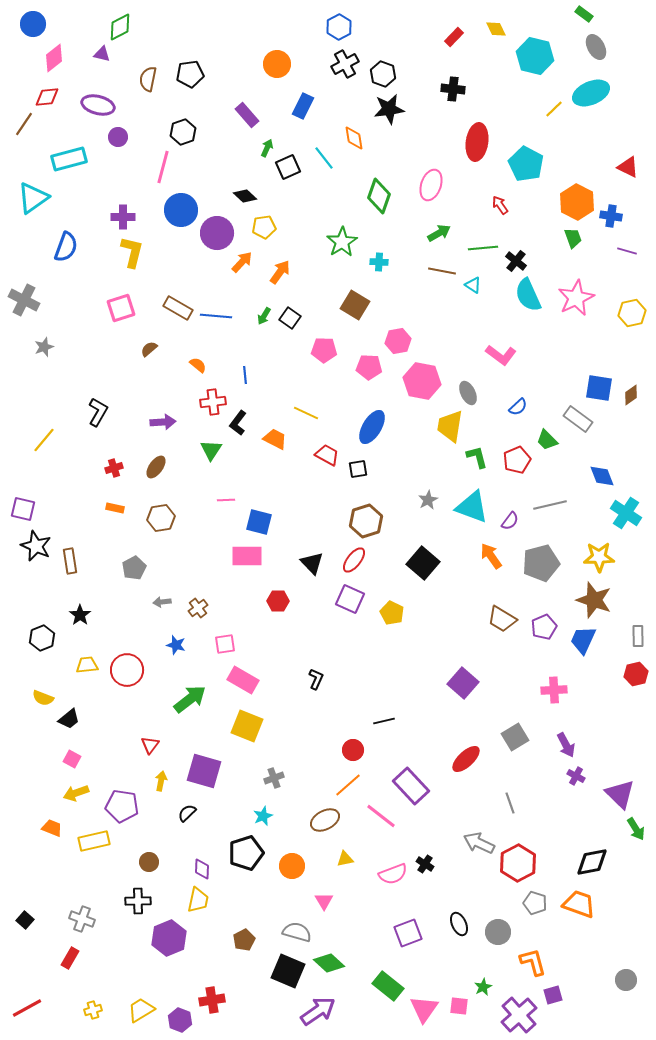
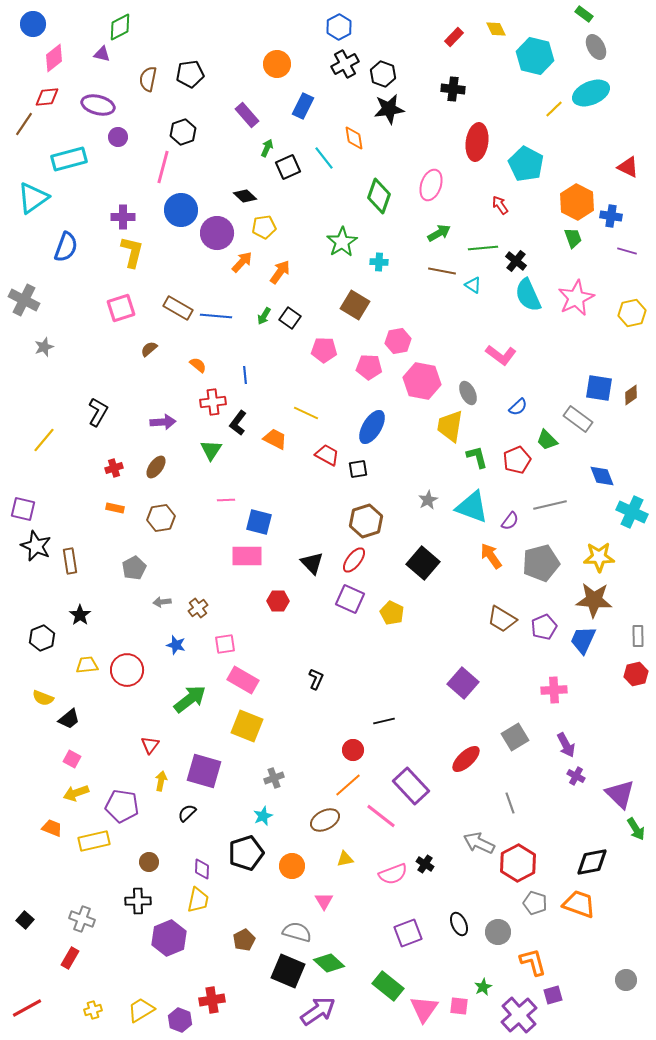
cyan cross at (626, 513): moved 6 px right, 1 px up; rotated 8 degrees counterclockwise
brown star at (594, 600): rotated 15 degrees counterclockwise
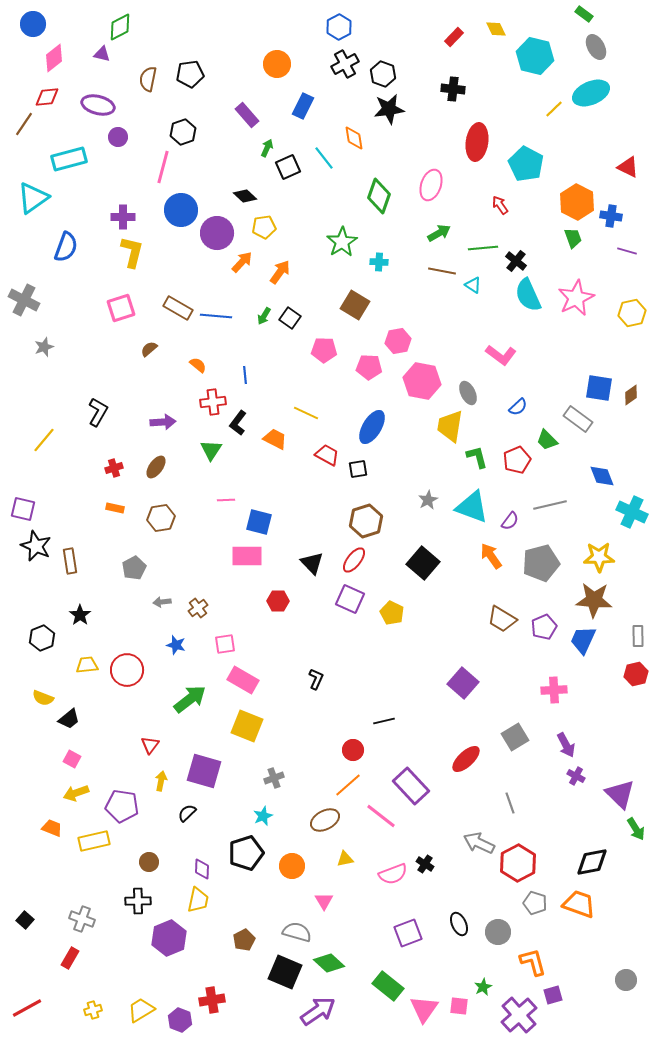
black square at (288, 971): moved 3 px left, 1 px down
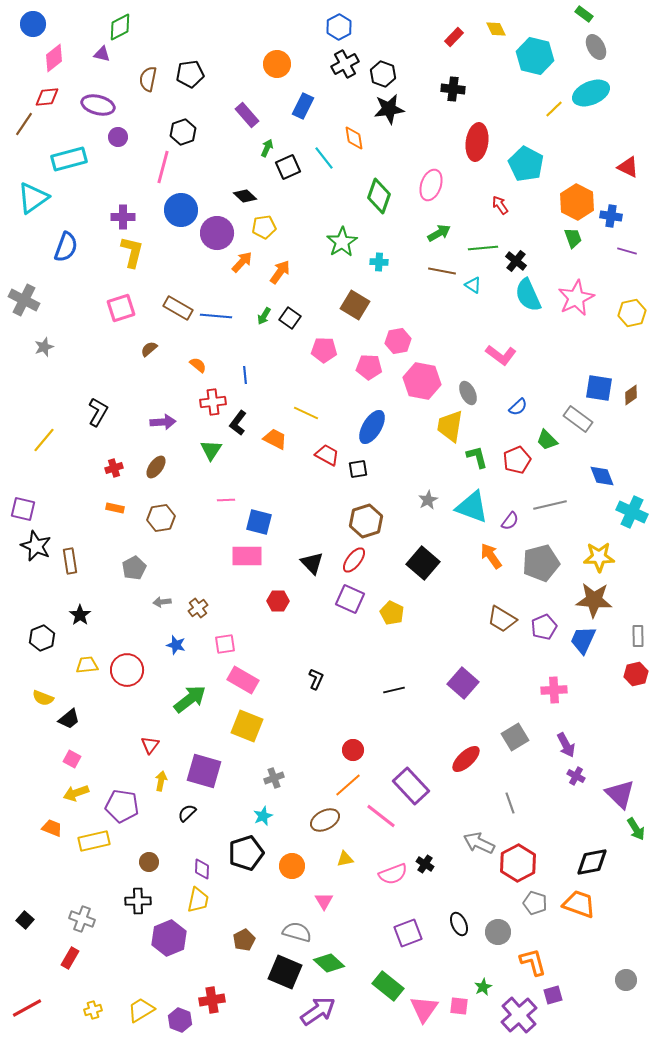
black line at (384, 721): moved 10 px right, 31 px up
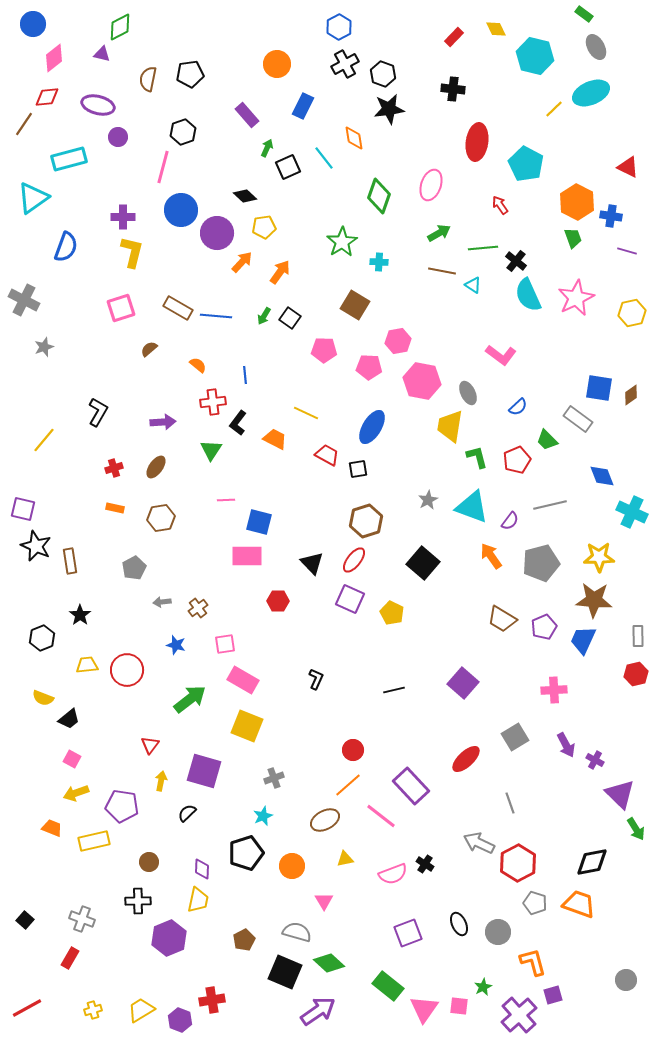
purple cross at (576, 776): moved 19 px right, 16 px up
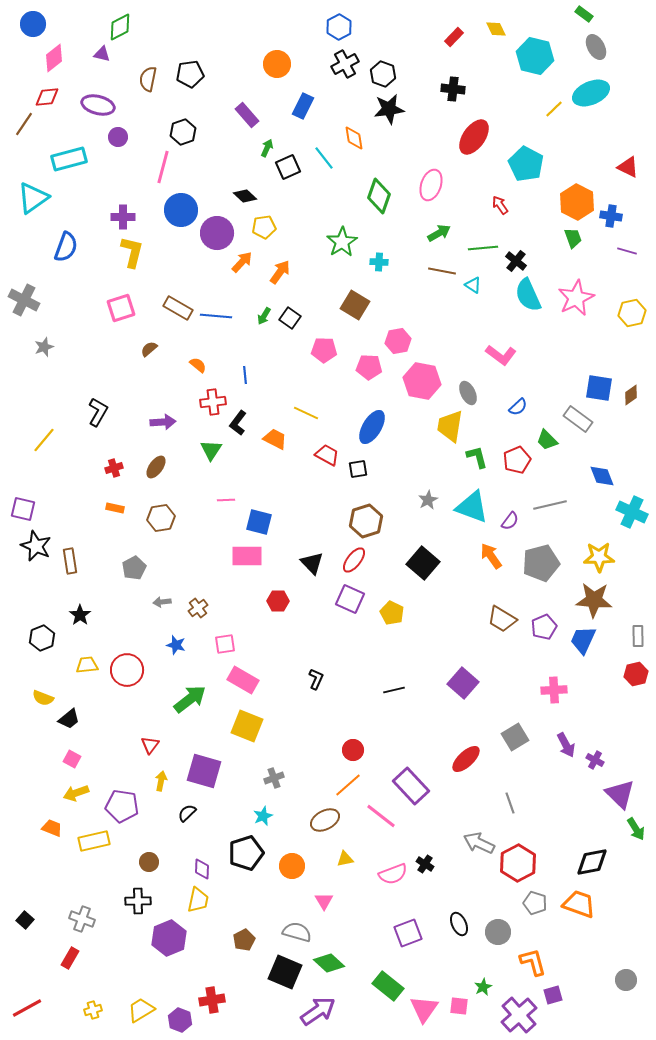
red ellipse at (477, 142): moved 3 px left, 5 px up; rotated 27 degrees clockwise
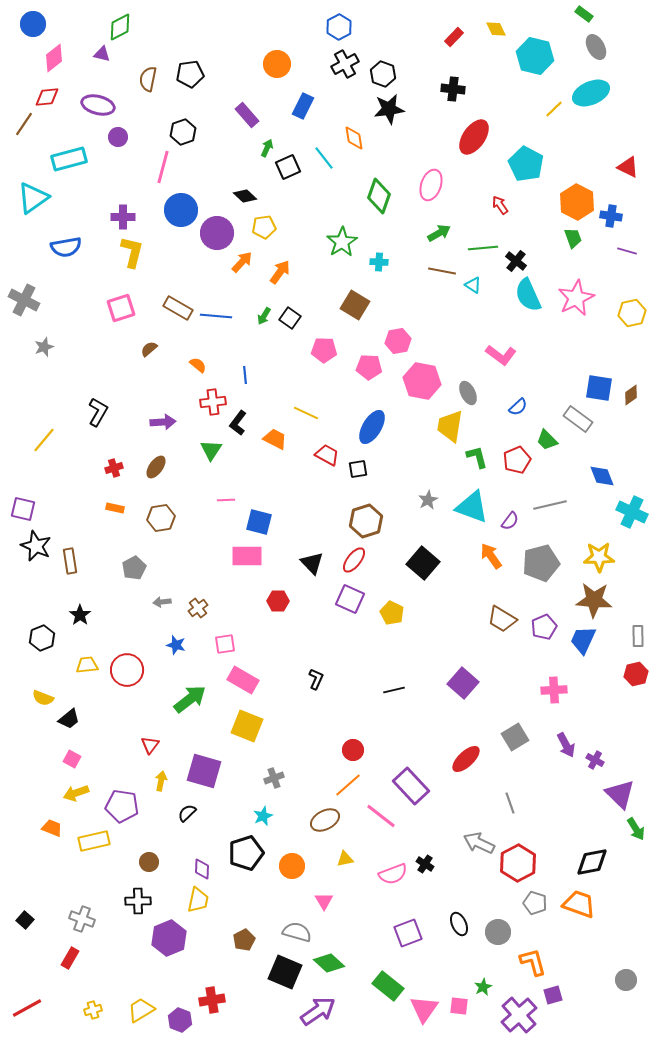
blue semicircle at (66, 247): rotated 60 degrees clockwise
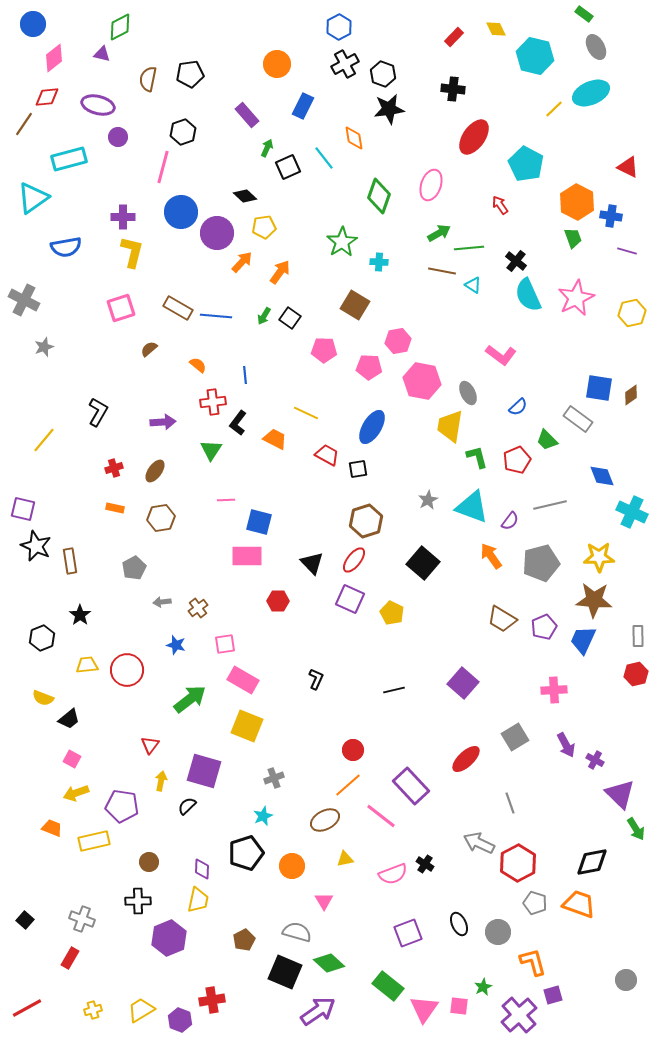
blue circle at (181, 210): moved 2 px down
green line at (483, 248): moved 14 px left
brown ellipse at (156, 467): moved 1 px left, 4 px down
black semicircle at (187, 813): moved 7 px up
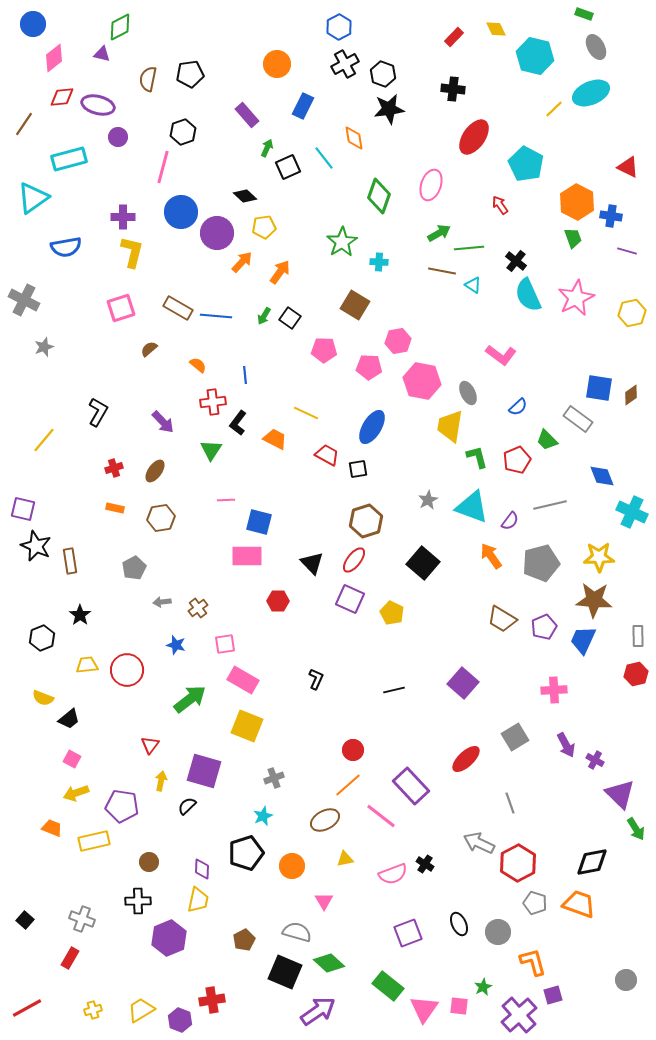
green rectangle at (584, 14): rotated 18 degrees counterclockwise
red diamond at (47, 97): moved 15 px right
purple arrow at (163, 422): rotated 50 degrees clockwise
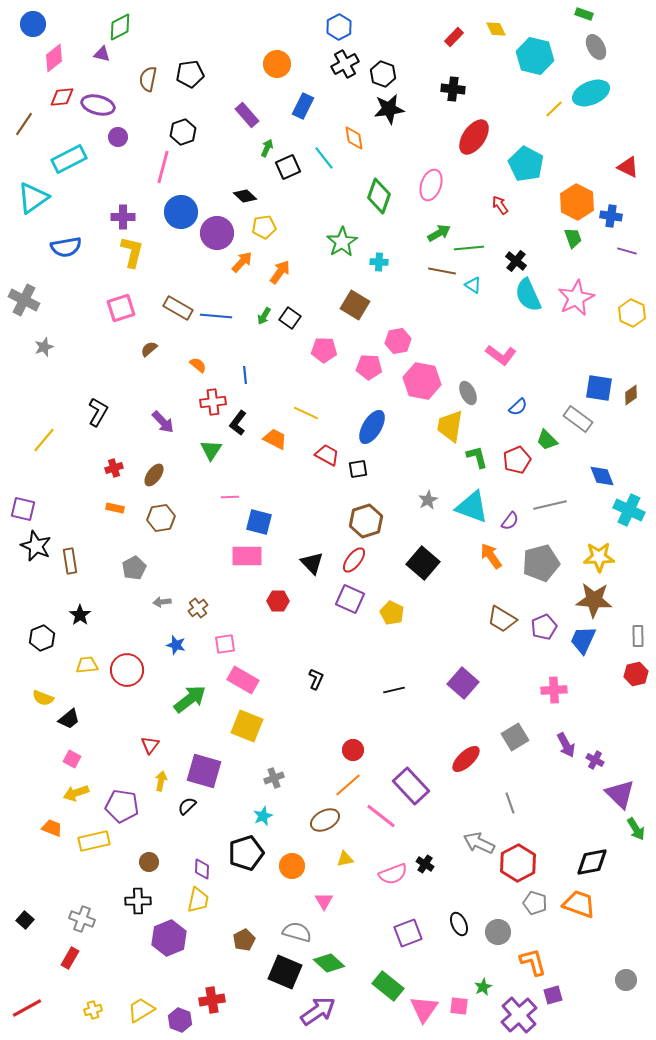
cyan rectangle at (69, 159): rotated 12 degrees counterclockwise
yellow hexagon at (632, 313): rotated 24 degrees counterclockwise
brown ellipse at (155, 471): moved 1 px left, 4 px down
pink line at (226, 500): moved 4 px right, 3 px up
cyan cross at (632, 512): moved 3 px left, 2 px up
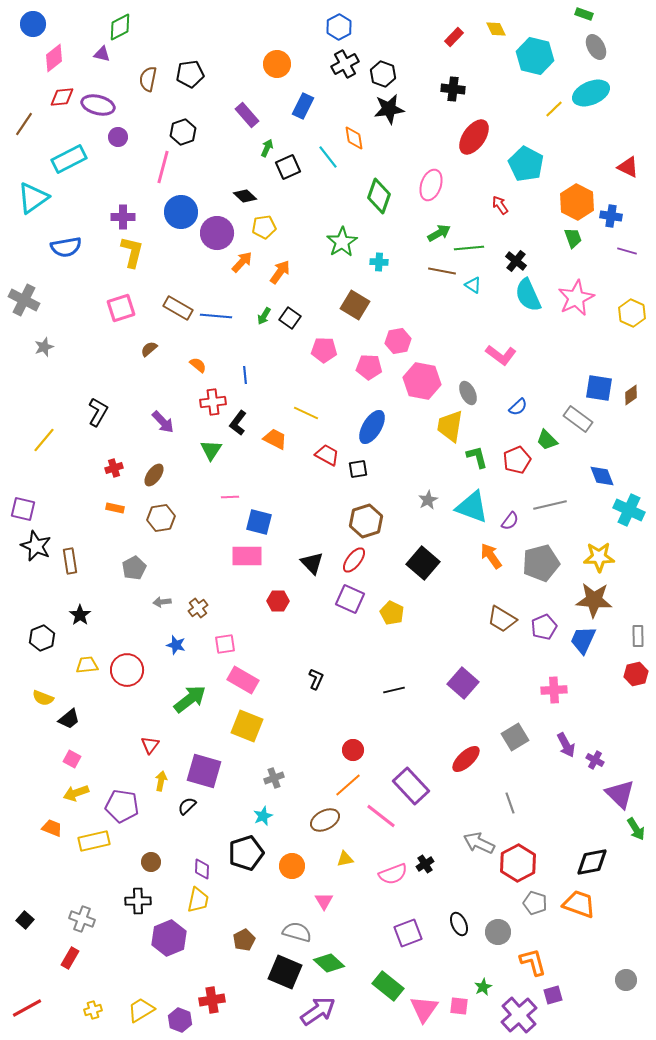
cyan line at (324, 158): moved 4 px right, 1 px up
brown circle at (149, 862): moved 2 px right
black cross at (425, 864): rotated 24 degrees clockwise
